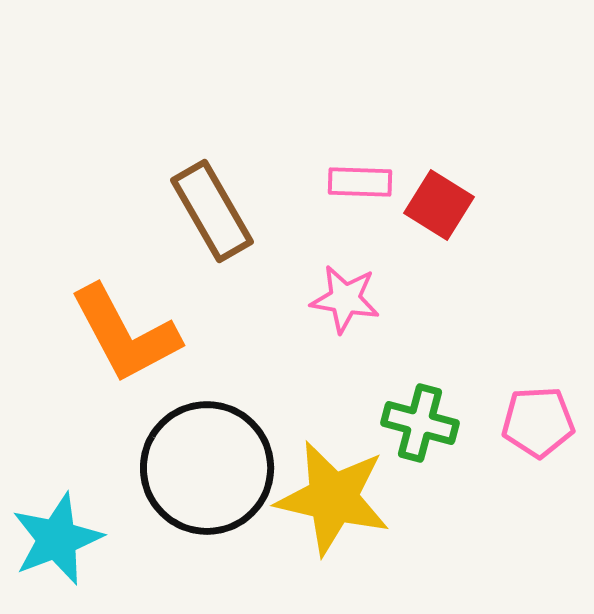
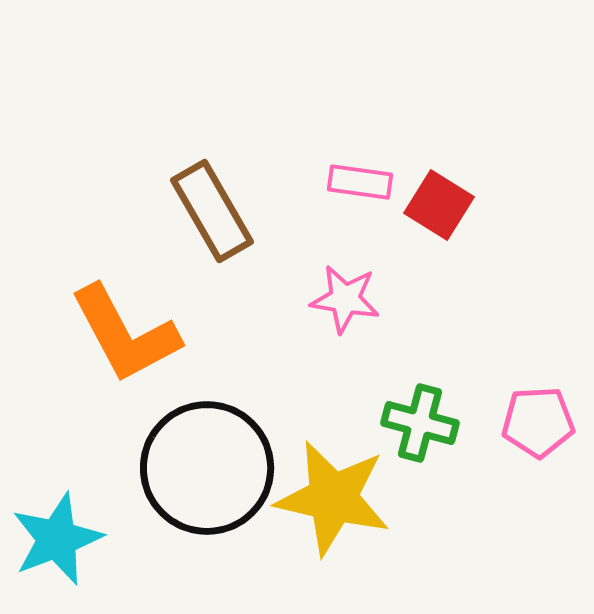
pink rectangle: rotated 6 degrees clockwise
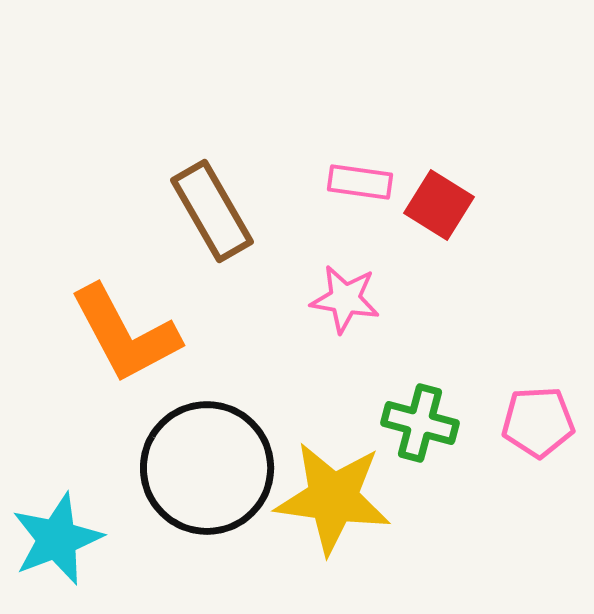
yellow star: rotated 5 degrees counterclockwise
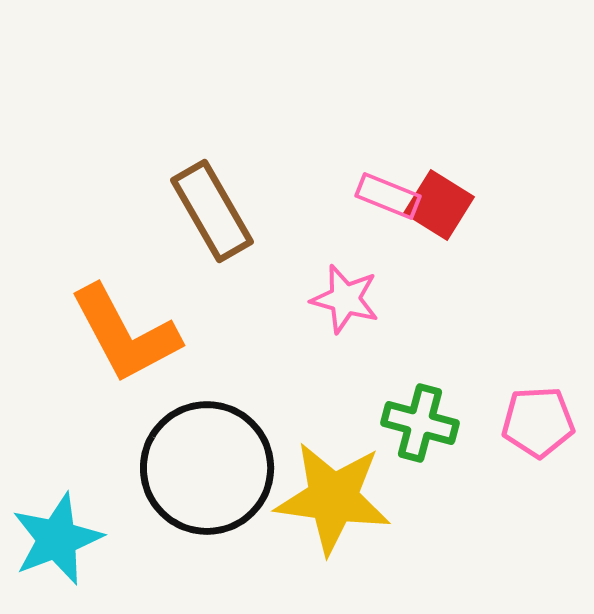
pink rectangle: moved 28 px right, 14 px down; rotated 14 degrees clockwise
pink star: rotated 6 degrees clockwise
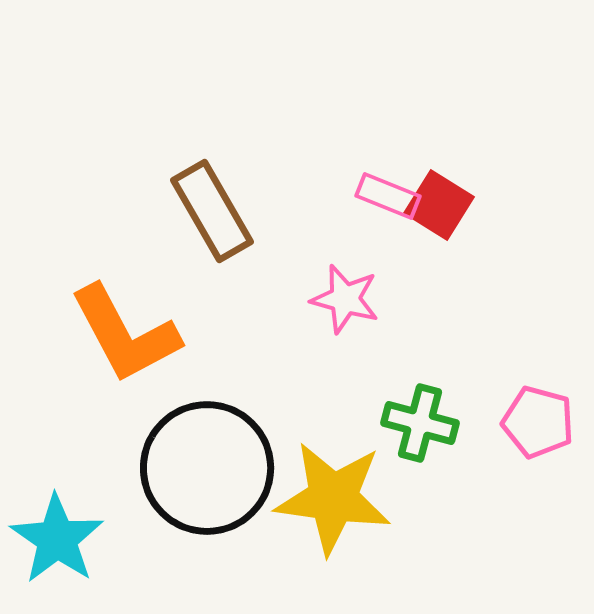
pink pentagon: rotated 18 degrees clockwise
cyan star: rotated 16 degrees counterclockwise
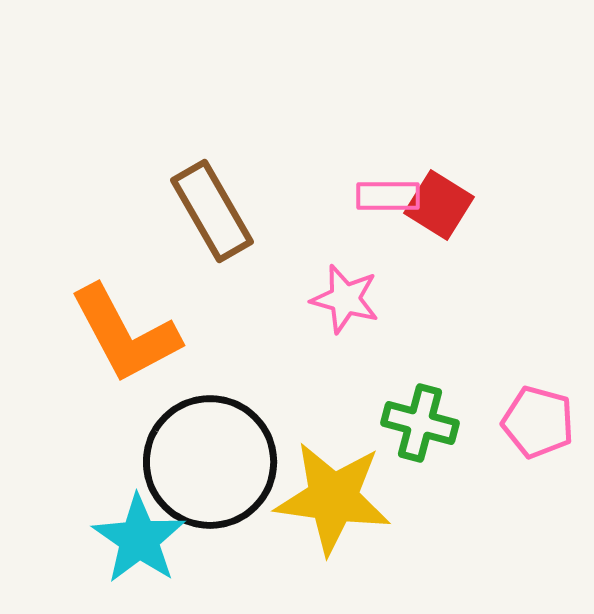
pink rectangle: rotated 22 degrees counterclockwise
black circle: moved 3 px right, 6 px up
cyan star: moved 82 px right
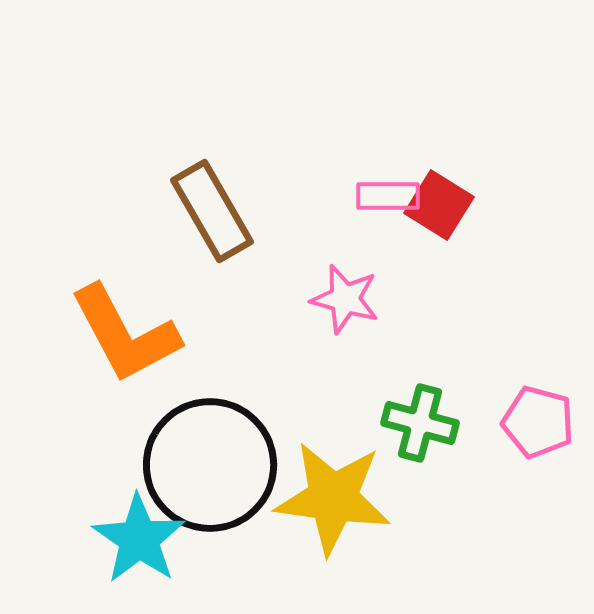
black circle: moved 3 px down
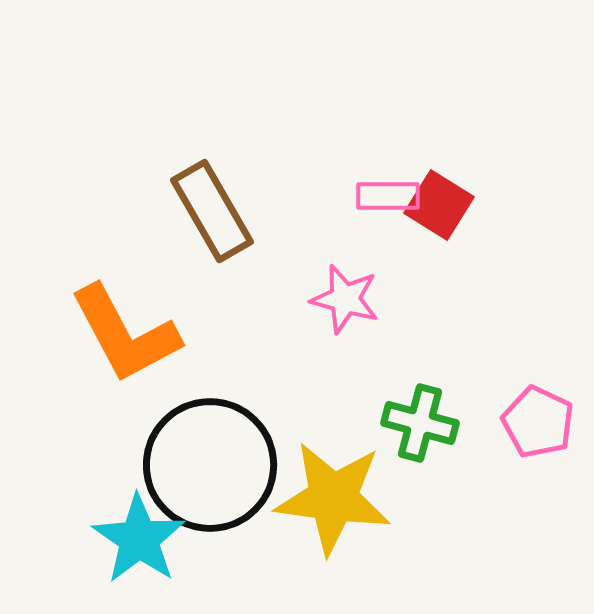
pink pentagon: rotated 10 degrees clockwise
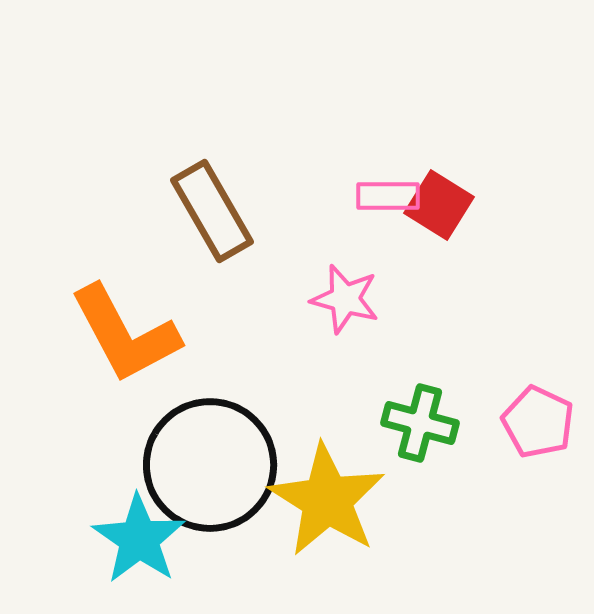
yellow star: moved 6 px left, 2 px down; rotated 24 degrees clockwise
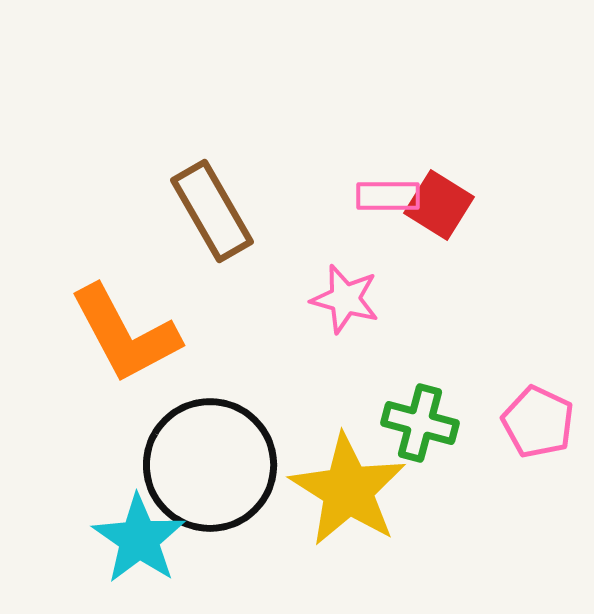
yellow star: moved 21 px right, 10 px up
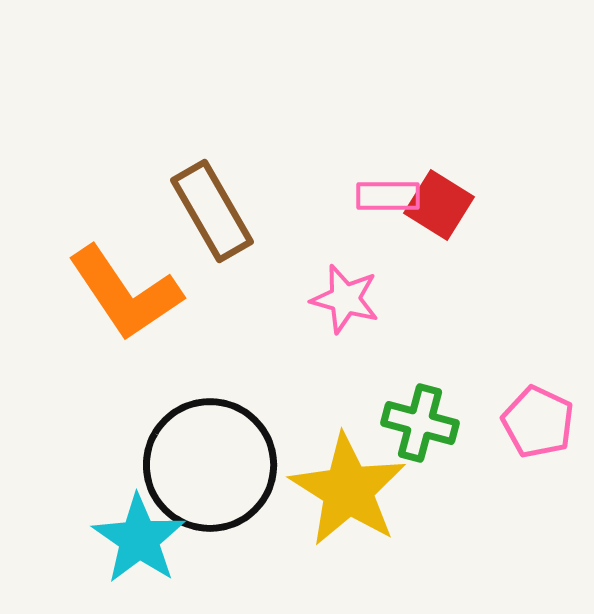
orange L-shape: moved 41 px up; rotated 6 degrees counterclockwise
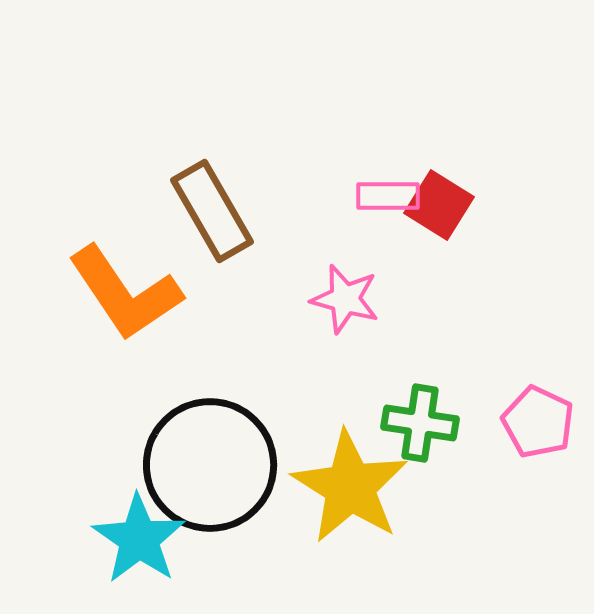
green cross: rotated 6 degrees counterclockwise
yellow star: moved 2 px right, 3 px up
